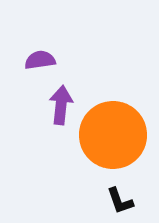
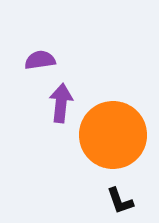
purple arrow: moved 2 px up
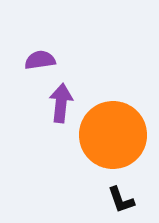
black L-shape: moved 1 px right, 1 px up
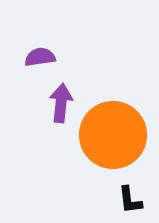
purple semicircle: moved 3 px up
black L-shape: moved 9 px right; rotated 12 degrees clockwise
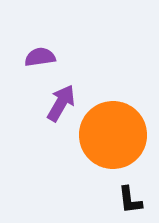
purple arrow: rotated 24 degrees clockwise
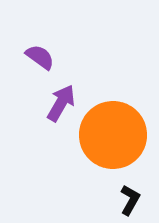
purple semicircle: rotated 44 degrees clockwise
black L-shape: rotated 144 degrees counterclockwise
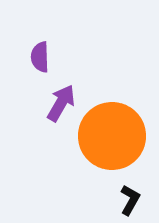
purple semicircle: rotated 128 degrees counterclockwise
orange circle: moved 1 px left, 1 px down
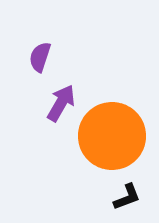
purple semicircle: rotated 20 degrees clockwise
black L-shape: moved 3 px left, 3 px up; rotated 40 degrees clockwise
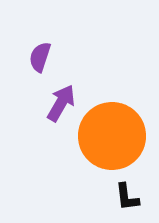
black L-shape: rotated 104 degrees clockwise
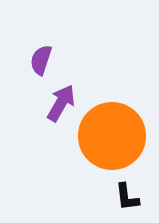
purple semicircle: moved 1 px right, 3 px down
